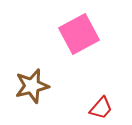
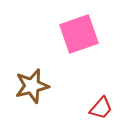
pink square: rotated 9 degrees clockwise
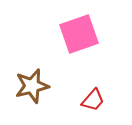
red trapezoid: moved 8 px left, 8 px up
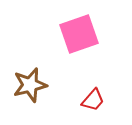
brown star: moved 2 px left, 1 px up
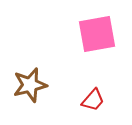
pink square: moved 18 px right; rotated 9 degrees clockwise
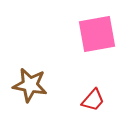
brown star: rotated 24 degrees clockwise
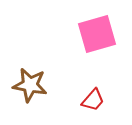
pink square: rotated 6 degrees counterclockwise
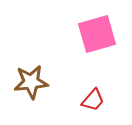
brown star: moved 1 px right, 3 px up; rotated 16 degrees counterclockwise
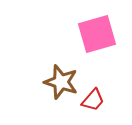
brown star: moved 30 px right; rotated 24 degrees clockwise
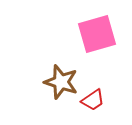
red trapezoid: rotated 15 degrees clockwise
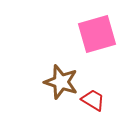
red trapezoid: rotated 115 degrees counterclockwise
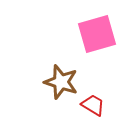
red trapezoid: moved 5 px down
